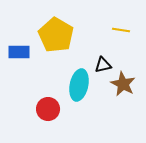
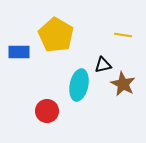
yellow line: moved 2 px right, 5 px down
red circle: moved 1 px left, 2 px down
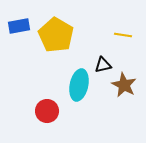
blue rectangle: moved 26 px up; rotated 10 degrees counterclockwise
brown star: moved 1 px right, 1 px down
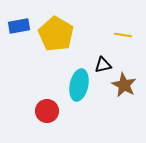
yellow pentagon: moved 1 px up
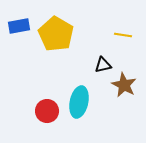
cyan ellipse: moved 17 px down
